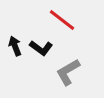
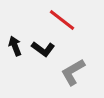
black L-shape: moved 2 px right, 1 px down
gray L-shape: moved 5 px right
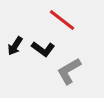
black arrow: rotated 126 degrees counterclockwise
gray L-shape: moved 4 px left, 1 px up
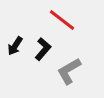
black L-shape: rotated 85 degrees counterclockwise
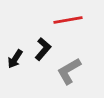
red line: moved 6 px right; rotated 48 degrees counterclockwise
black arrow: moved 13 px down
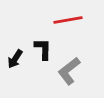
black L-shape: rotated 40 degrees counterclockwise
gray L-shape: rotated 8 degrees counterclockwise
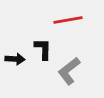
black arrow: rotated 120 degrees counterclockwise
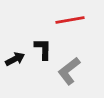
red line: moved 2 px right
black arrow: rotated 30 degrees counterclockwise
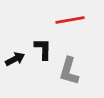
gray L-shape: rotated 36 degrees counterclockwise
